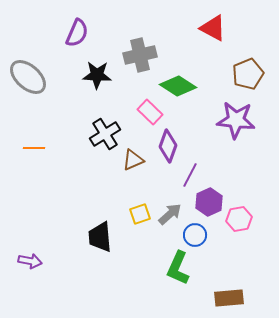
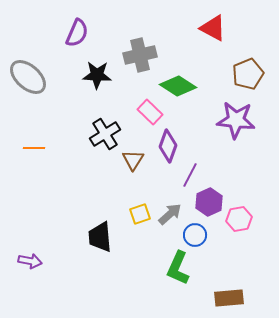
brown triangle: rotated 35 degrees counterclockwise
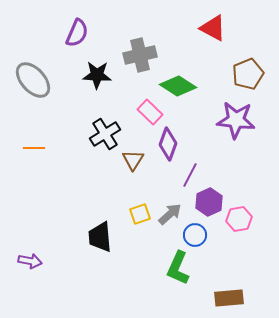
gray ellipse: moved 5 px right, 3 px down; rotated 6 degrees clockwise
purple diamond: moved 2 px up
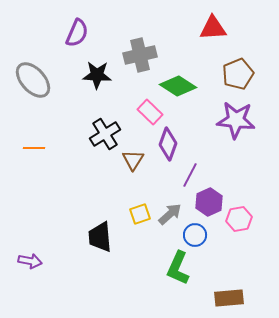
red triangle: rotated 32 degrees counterclockwise
brown pentagon: moved 10 px left
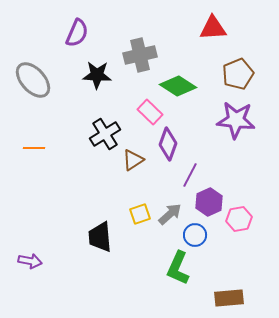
brown triangle: rotated 25 degrees clockwise
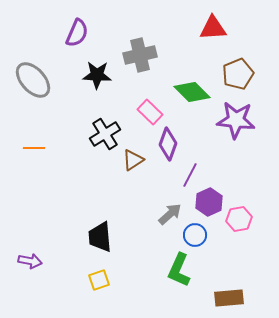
green diamond: moved 14 px right, 6 px down; rotated 12 degrees clockwise
yellow square: moved 41 px left, 66 px down
green L-shape: moved 1 px right, 2 px down
